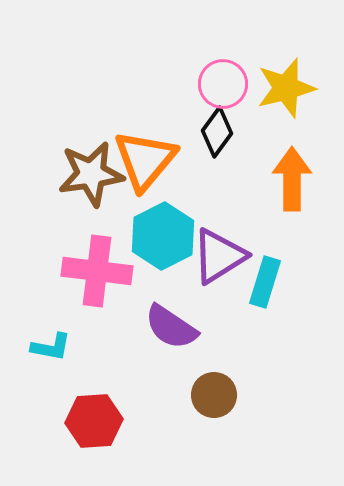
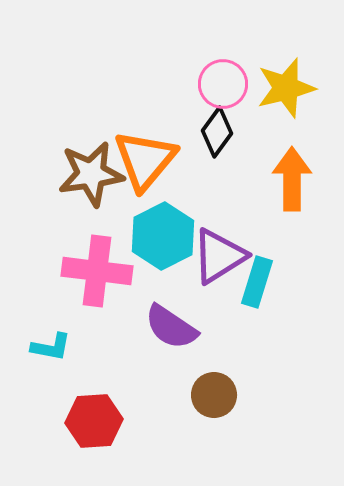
cyan rectangle: moved 8 px left
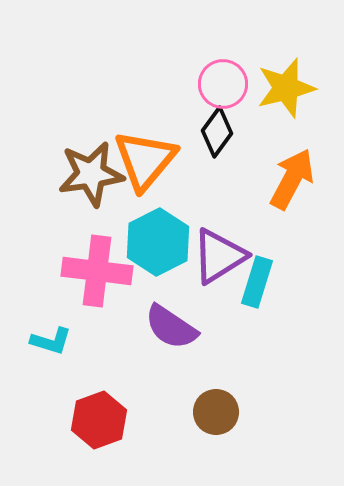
orange arrow: rotated 28 degrees clockwise
cyan hexagon: moved 5 px left, 6 px down
cyan L-shape: moved 6 px up; rotated 6 degrees clockwise
brown circle: moved 2 px right, 17 px down
red hexagon: moved 5 px right, 1 px up; rotated 16 degrees counterclockwise
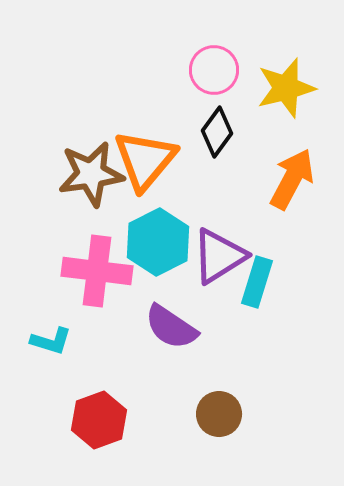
pink circle: moved 9 px left, 14 px up
brown circle: moved 3 px right, 2 px down
